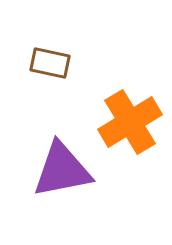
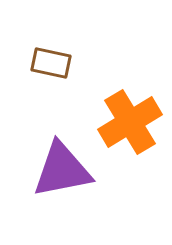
brown rectangle: moved 1 px right
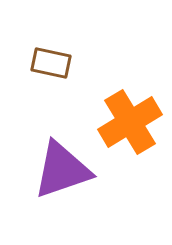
purple triangle: rotated 8 degrees counterclockwise
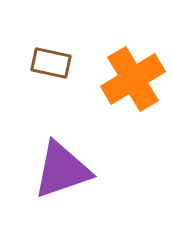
orange cross: moved 3 px right, 43 px up
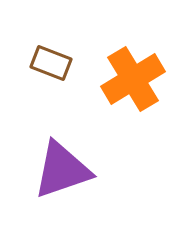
brown rectangle: rotated 9 degrees clockwise
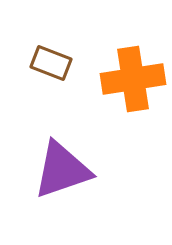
orange cross: rotated 22 degrees clockwise
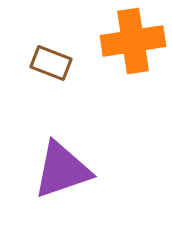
orange cross: moved 38 px up
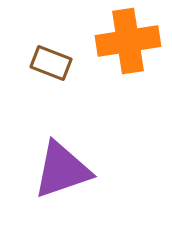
orange cross: moved 5 px left
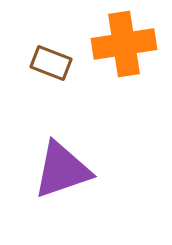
orange cross: moved 4 px left, 3 px down
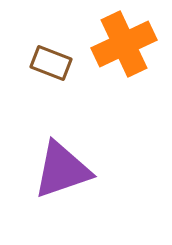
orange cross: rotated 16 degrees counterclockwise
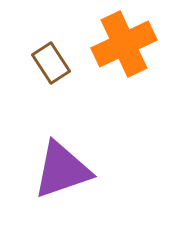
brown rectangle: rotated 36 degrees clockwise
